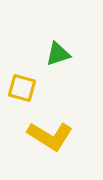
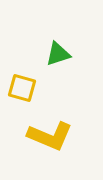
yellow L-shape: rotated 9 degrees counterclockwise
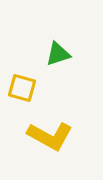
yellow L-shape: rotated 6 degrees clockwise
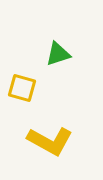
yellow L-shape: moved 5 px down
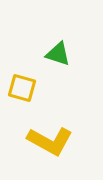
green triangle: rotated 36 degrees clockwise
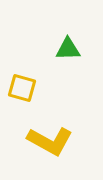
green triangle: moved 10 px right, 5 px up; rotated 20 degrees counterclockwise
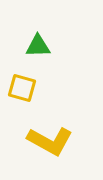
green triangle: moved 30 px left, 3 px up
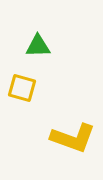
yellow L-shape: moved 23 px right, 3 px up; rotated 9 degrees counterclockwise
